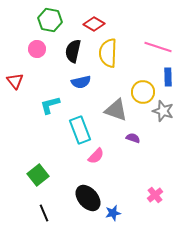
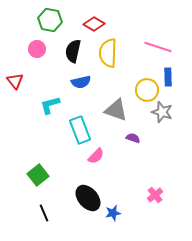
yellow circle: moved 4 px right, 2 px up
gray star: moved 1 px left, 1 px down
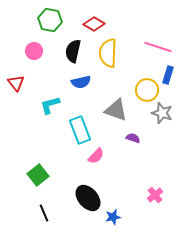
pink circle: moved 3 px left, 2 px down
blue rectangle: moved 2 px up; rotated 18 degrees clockwise
red triangle: moved 1 px right, 2 px down
gray star: moved 1 px down
blue star: moved 4 px down
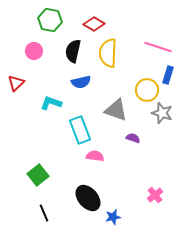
red triangle: rotated 24 degrees clockwise
cyan L-shape: moved 1 px right, 2 px up; rotated 35 degrees clockwise
pink semicircle: moved 1 px left; rotated 126 degrees counterclockwise
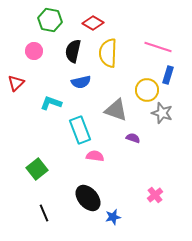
red diamond: moved 1 px left, 1 px up
green square: moved 1 px left, 6 px up
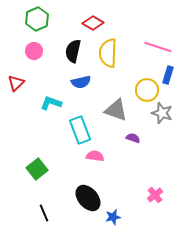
green hexagon: moved 13 px left, 1 px up; rotated 25 degrees clockwise
